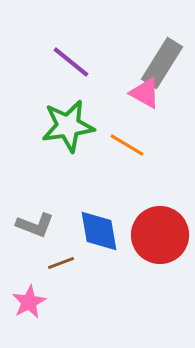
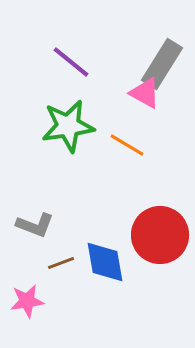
gray rectangle: moved 1 px down
blue diamond: moved 6 px right, 31 px down
pink star: moved 2 px left, 1 px up; rotated 20 degrees clockwise
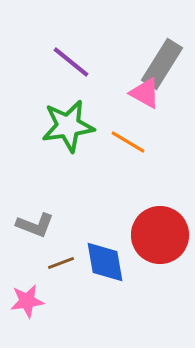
orange line: moved 1 px right, 3 px up
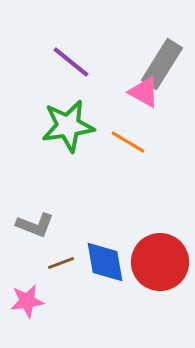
pink triangle: moved 1 px left, 1 px up
red circle: moved 27 px down
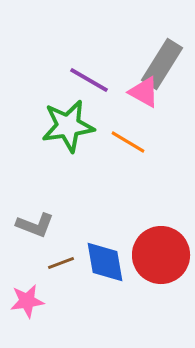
purple line: moved 18 px right, 18 px down; rotated 9 degrees counterclockwise
red circle: moved 1 px right, 7 px up
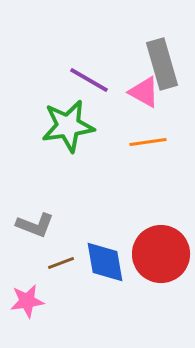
gray rectangle: rotated 48 degrees counterclockwise
orange line: moved 20 px right; rotated 39 degrees counterclockwise
red circle: moved 1 px up
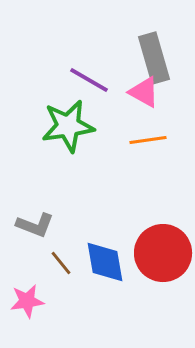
gray rectangle: moved 8 px left, 6 px up
orange line: moved 2 px up
red circle: moved 2 px right, 1 px up
brown line: rotated 72 degrees clockwise
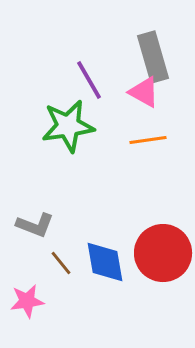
gray rectangle: moved 1 px left, 1 px up
purple line: rotated 30 degrees clockwise
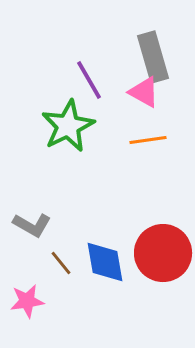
green star: rotated 18 degrees counterclockwise
gray L-shape: moved 3 px left; rotated 9 degrees clockwise
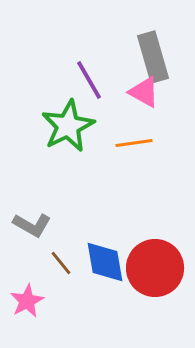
orange line: moved 14 px left, 3 px down
red circle: moved 8 px left, 15 px down
pink star: rotated 20 degrees counterclockwise
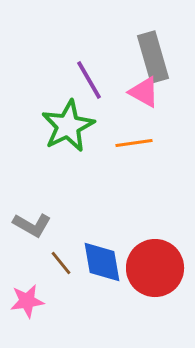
blue diamond: moved 3 px left
pink star: rotated 20 degrees clockwise
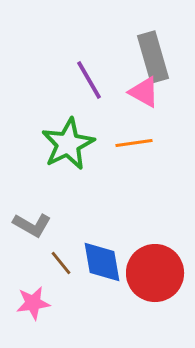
green star: moved 18 px down
red circle: moved 5 px down
pink star: moved 6 px right, 2 px down
